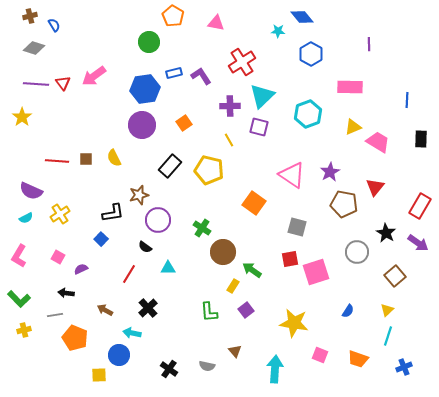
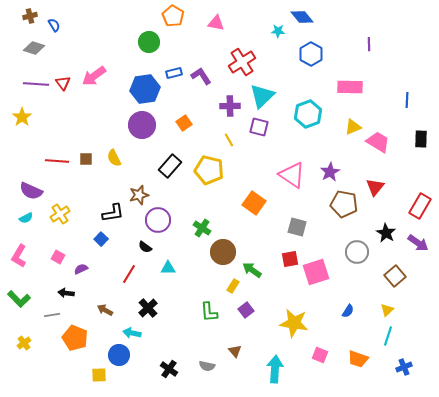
gray line at (55, 315): moved 3 px left
yellow cross at (24, 330): moved 13 px down; rotated 24 degrees counterclockwise
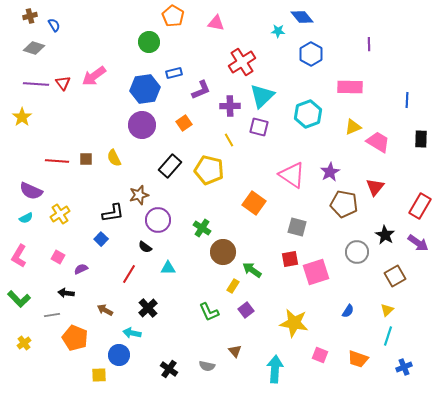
purple L-shape at (201, 76): moved 14 px down; rotated 100 degrees clockwise
black star at (386, 233): moved 1 px left, 2 px down
brown square at (395, 276): rotated 10 degrees clockwise
green L-shape at (209, 312): rotated 20 degrees counterclockwise
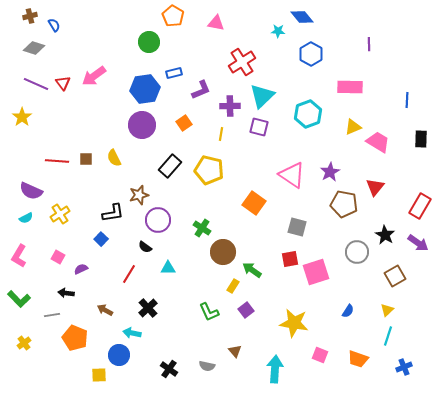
purple line at (36, 84): rotated 20 degrees clockwise
yellow line at (229, 140): moved 8 px left, 6 px up; rotated 40 degrees clockwise
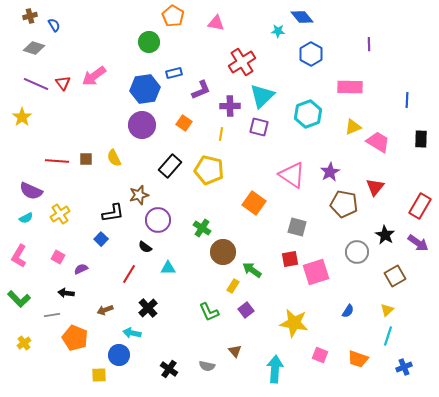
orange square at (184, 123): rotated 21 degrees counterclockwise
brown arrow at (105, 310): rotated 49 degrees counterclockwise
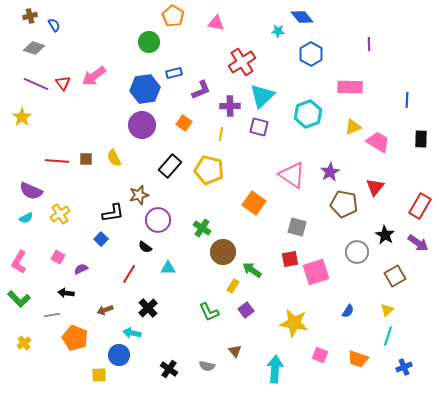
pink L-shape at (19, 256): moved 6 px down
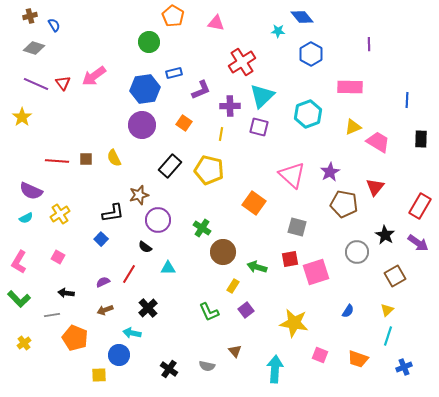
pink triangle at (292, 175): rotated 8 degrees clockwise
purple semicircle at (81, 269): moved 22 px right, 13 px down
green arrow at (252, 270): moved 5 px right, 3 px up; rotated 18 degrees counterclockwise
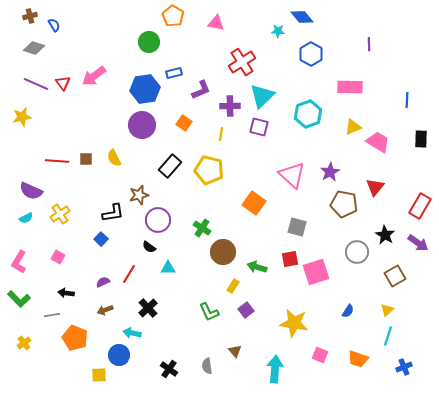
yellow star at (22, 117): rotated 24 degrees clockwise
black semicircle at (145, 247): moved 4 px right
gray semicircle at (207, 366): rotated 70 degrees clockwise
